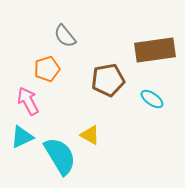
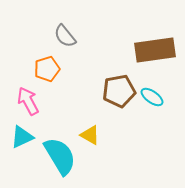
brown pentagon: moved 11 px right, 11 px down
cyan ellipse: moved 2 px up
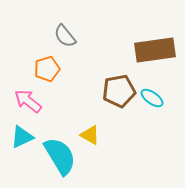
cyan ellipse: moved 1 px down
pink arrow: rotated 24 degrees counterclockwise
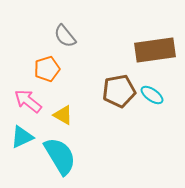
cyan ellipse: moved 3 px up
yellow triangle: moved 27 px left, 20 px up
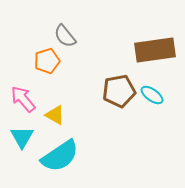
orange pentagon: moved 8 px up
pink arrow: moved 5 px left, 2 px up; rotated 12 degrees clockwise
yellow triangle: moved 8 px left
cyan triangle: rotated 35 degrees counterclockwise
cyan semicircle: rotated 87 degrees clockwise
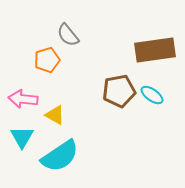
gray semicircle: moved 3 px right, 1 px up
orange pentagon: moved 1 px up
pink arrow: rotated 44 degrees counterclockwise
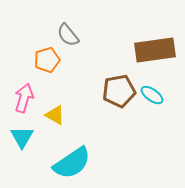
pink arrow: moved 1 px right, 1 px up; rotated 100 degrees clockwise
cyan semicircle: moved 12 px right, 7 px down
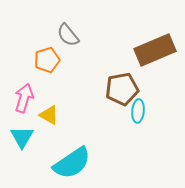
brown rectangle: rotated 15 degrees counterclockwise
brown pentagon: moved 3 px right, 2 px up
cyan ellipse: moved 14 px left, 16 px down; rotated 60 degrees clockwise
yellow triangle: moved 6 px left
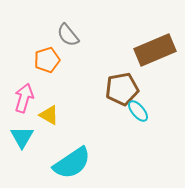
cyan ellipse: rotated 45 degrees counterclockwise
